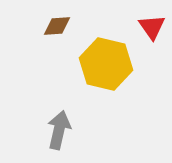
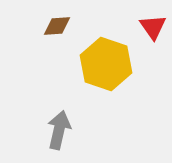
red triangle: moved 1 px right
yellow hexagon: rotated 6 degrees clockwise
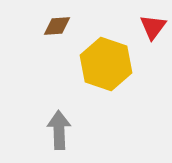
red triangle: rotated 12 degrees clockwise
gray arrow: rotated 15 degrees counterclockwise
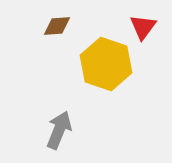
red triangle: moved 10 px left
gray arrow: rotated 24 degrees clockwise
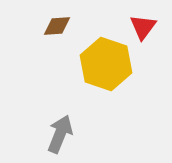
gray arrow: moved 1 px right, 4 px down
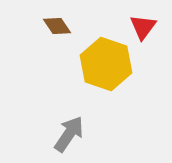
brown diamond: rotated 60 degrees clockwise
gray arrow: moved 9 px right; rotated 12 degrees clockwise
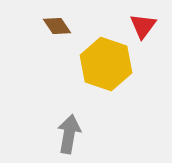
red triangle: moved 1 px up
gray arrow: rotated 24 degrees counterclockwise
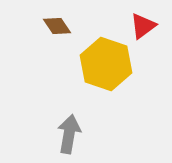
red triangle: rotated 16 degrees clockwise
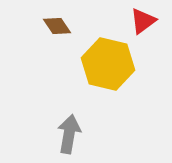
red triangle: moved 5 px up
yellow hexagon: moved 2 px right; rotated 6 degrees counterclockwise
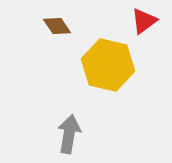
red triangle: moved 1 px right
yellow hexagon: moved 1 px down
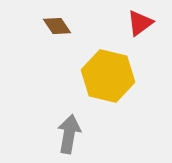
red triangle: moved 4 px left, 2 px down
yellow hexagon: moved 11 px down
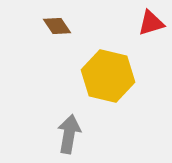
red triangle: moved 11 px right; rotated 20 degrees clockwise
